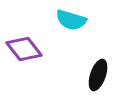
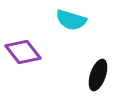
purple diamond: moved 1 px left, 3 px down
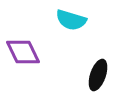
purple diamond: rotated 12 degrees clockwise
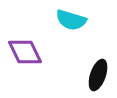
purple diamond: moved 2 px right
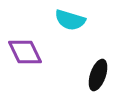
cyan semicircle: moved 1 px left
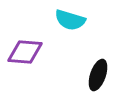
purple diamond: rotated 60 degrees counterclockwise
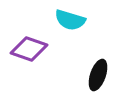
purple diamond: moved 4 px right, 3 px up; rotated 15 degrees clockwise
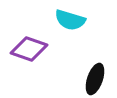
black ellipse: moved 3 px left, 4 px down
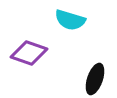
purple diamond: moved 4 px down
